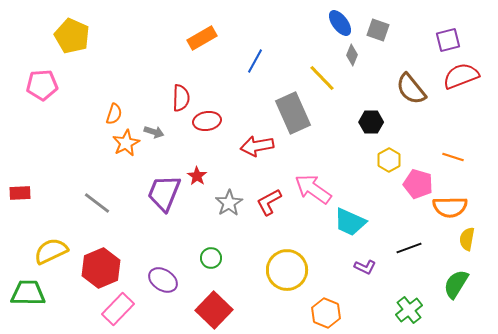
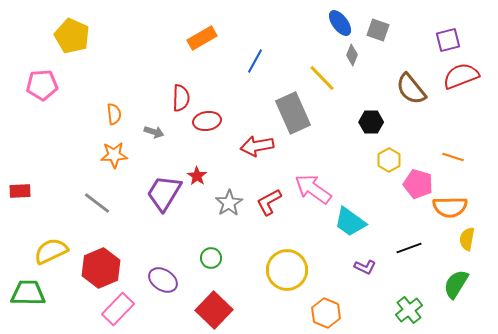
orange semicircle at (114, 114): rotated 25 degrees counterclockwise
orange star at (126, 143): moved 12 px left, 12 px down; rotated 24 degrees clockwise
red rectangle at (20, 193): moved 2 px up
purple trapezoid at (164, 193): rotated 9 degrees clockwise
cyan trapezoid at (350, 222): rotated 12 degrees clockwise
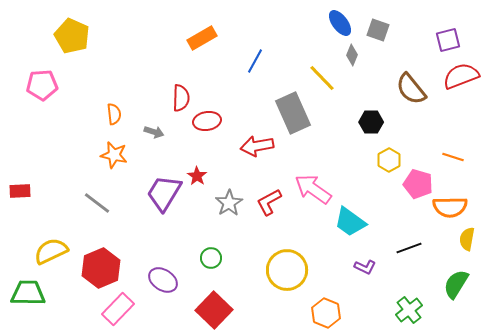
orange star at (114, 155): rotated 16 degrees clockwise
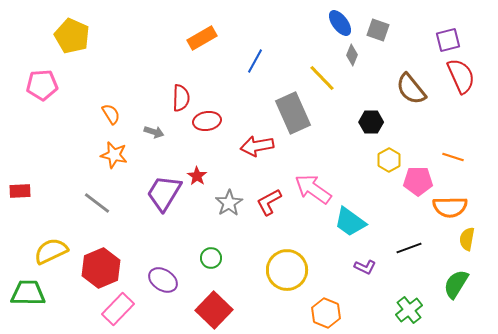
red semicircle at (461, 76): rotated 87 degrees clockwise
orange semicircle at (114, 114): moved 3 px left; rotated 25 degrees counterclockwise
pink pentagon at (418, 184): moved 3 px up; rotated 16 degrees counterclockwise
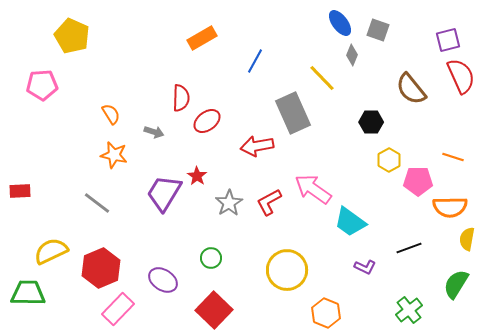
red ellipse at (207, 121): rotated 28 degrees counterclockwise
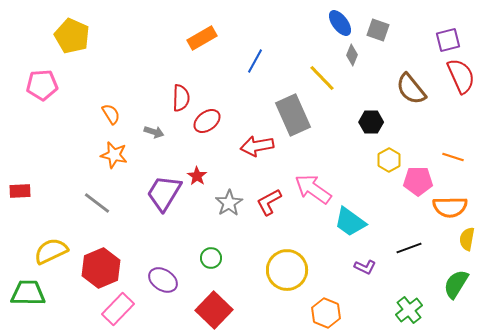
gray rectangle at (293, 113): moved 2 px down
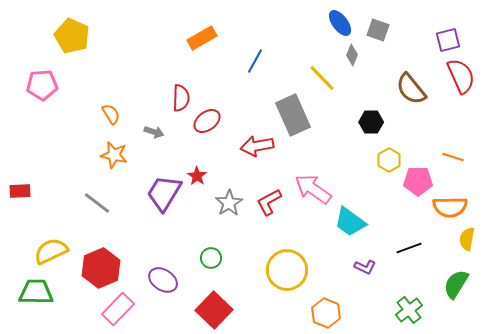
green trapezoid at (28, 293): moved 8 px right, 1 px up
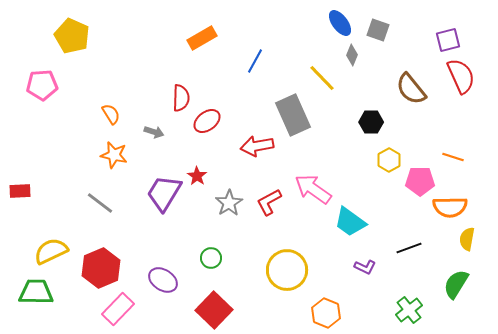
pink pentagon at (418, 181): moved 2 px right
gray line at (97, 203): moved 3 px right
